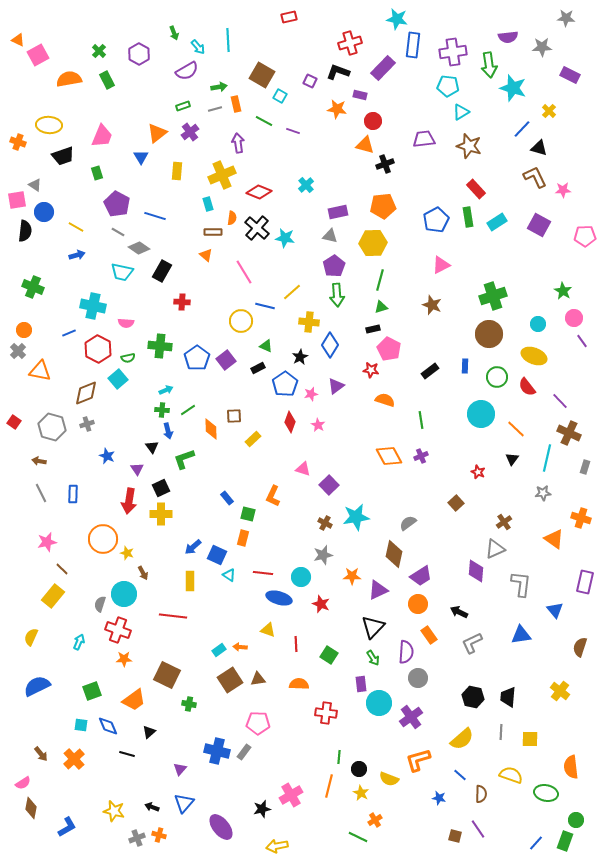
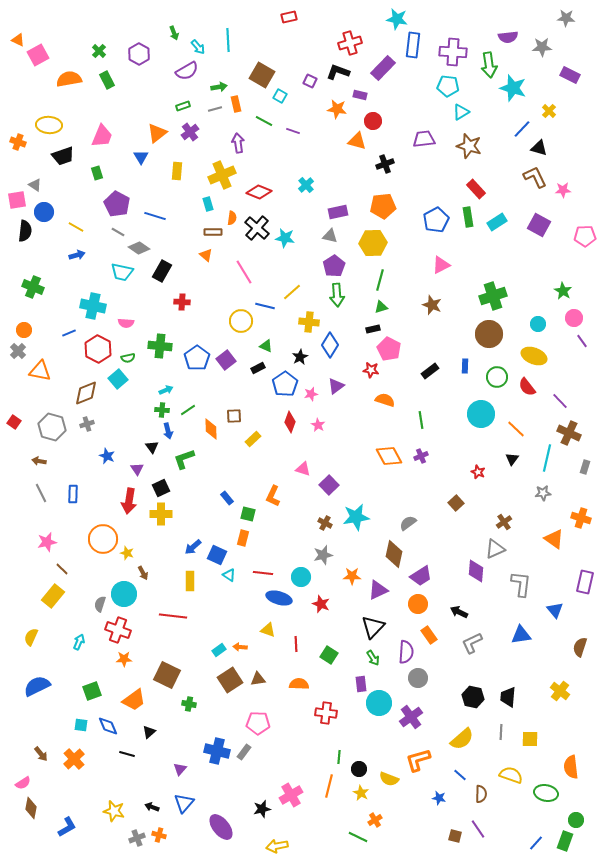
purple cross at (453, 52): rotated 12 degrees clockwise
orange triangle at (365, 145): moved 8 px left, 4 px up
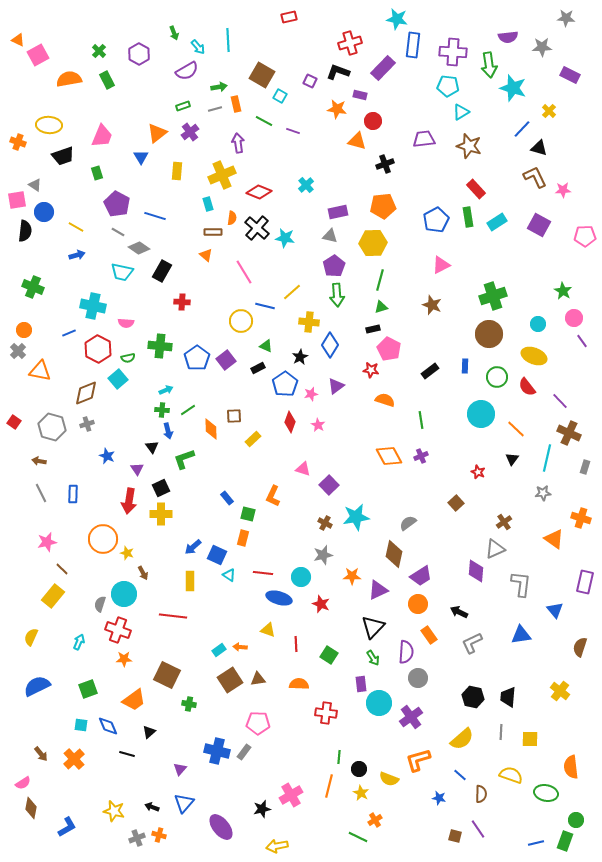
green square at (92, 691): moved 4 px left, 2 px up
blue line at (536, 843): rotated 35 degrees clockwise
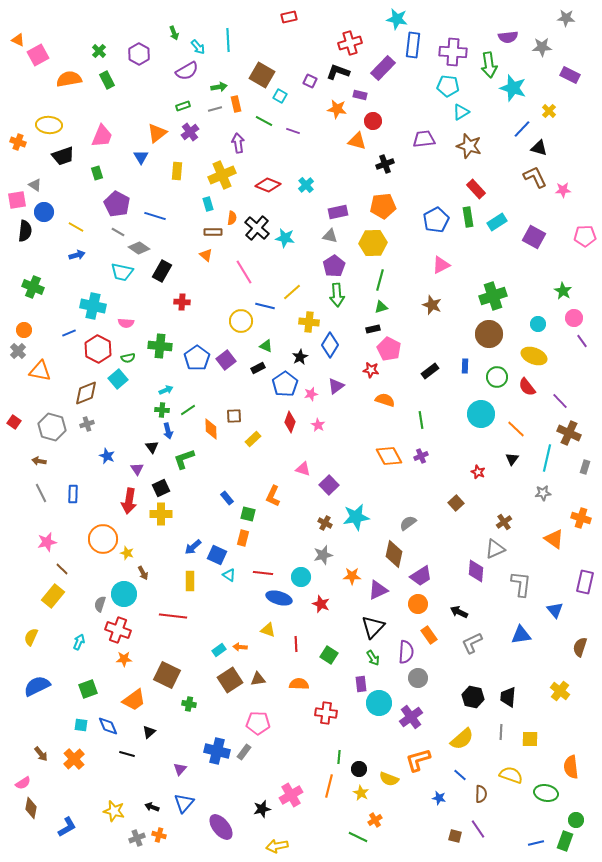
red diamond at (259, 192): moved 9 px right, 7 px up
purple square at (539, 225): moved 5 px left, 12 px down
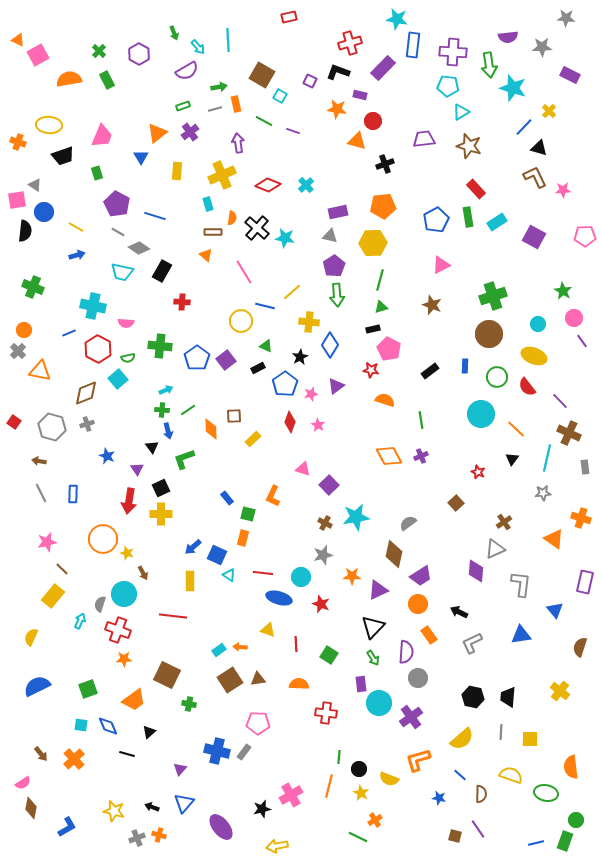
blue line at (522, 129): moved 2 px right, 2 px up
gray rectangle at (585, 467): rotated 24 degrees counterclockwise
cyan arrow at (79, 642): moved 1 px right, 21 px up
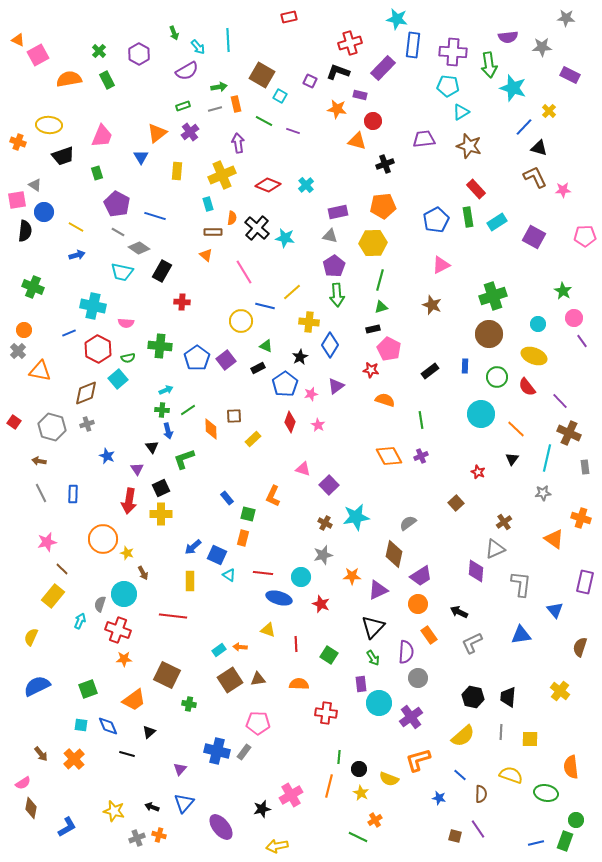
yellow semicircle at (462, 739): moved 1 px right, 3 px up
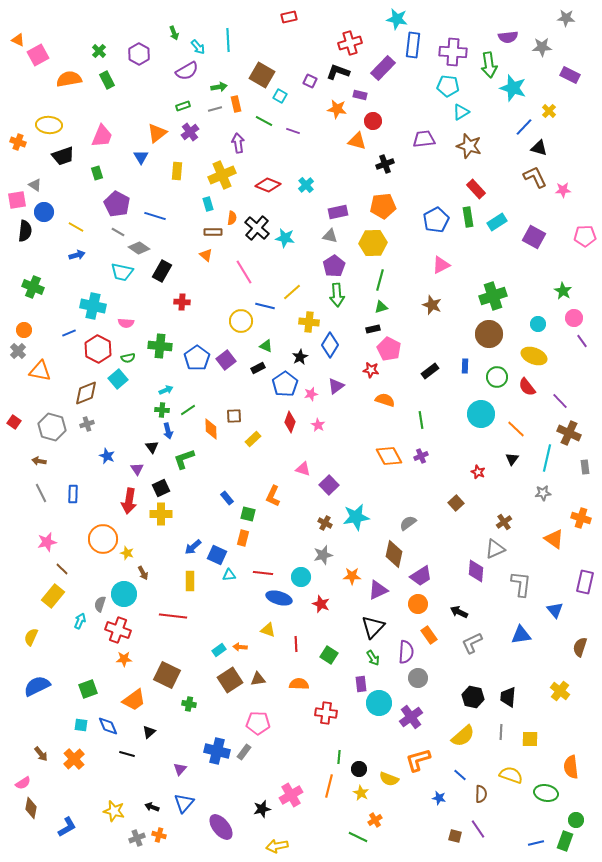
cyan triangle at (229, 575): rotated 40 degrees counterclockwise
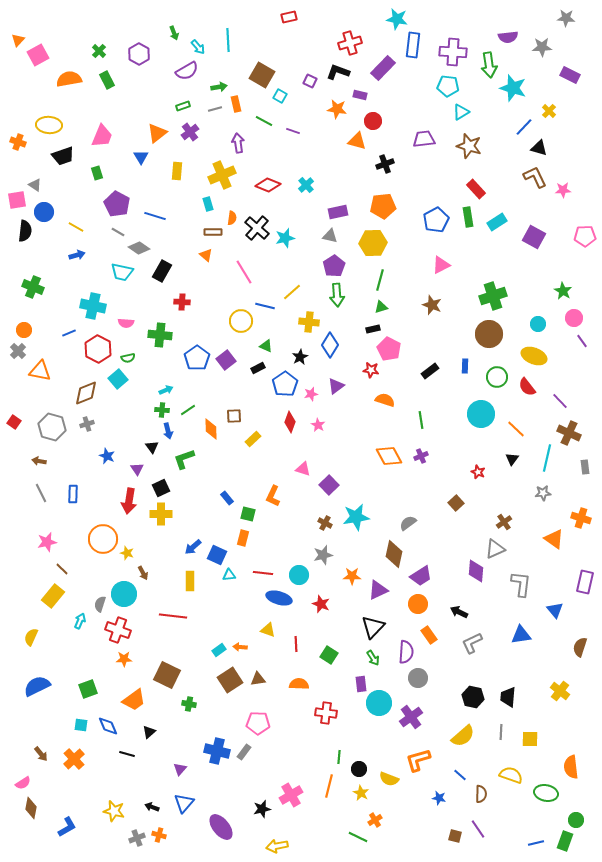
orange triangle at (18, 40): rotated 48 degrees clockwise
cyan star at (285, 238): rotated 24 degrees counterclockwise
green cross at (160, 346): moved 11 px up
cyan circle at (301, 577): moved 2 px left, 2 px up
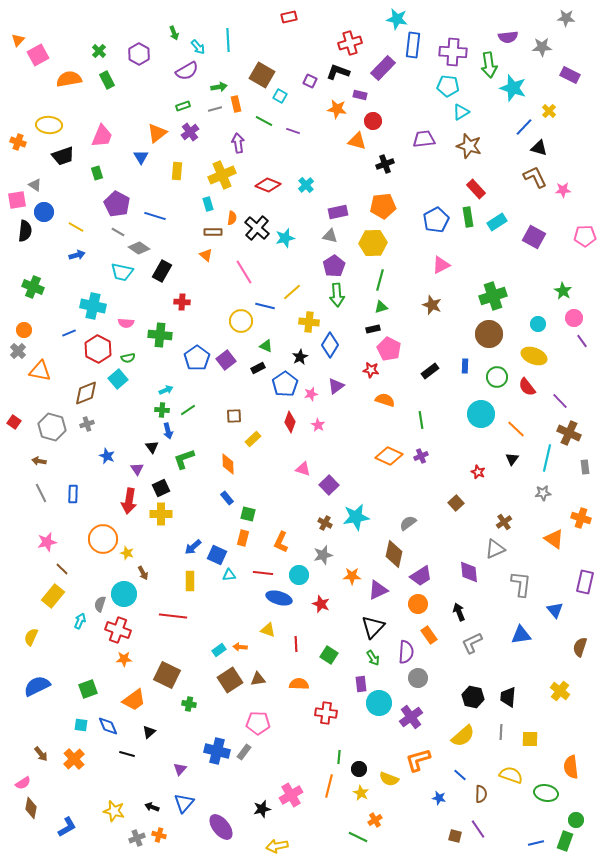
orange diamond at (211, 429): moved 17 px right, 35 px down
orange diamond at (389, 456): rotated 36 degrees counterclockwise
orange L-shape at (273, 496): moved 8 px right, 46 px down
purple diamond at (476, 571): moved 7 px left, 1 px down; rotated 10 degrees counterclockwise
black arrow at (459, 612): rotated 42 degrees clockwise
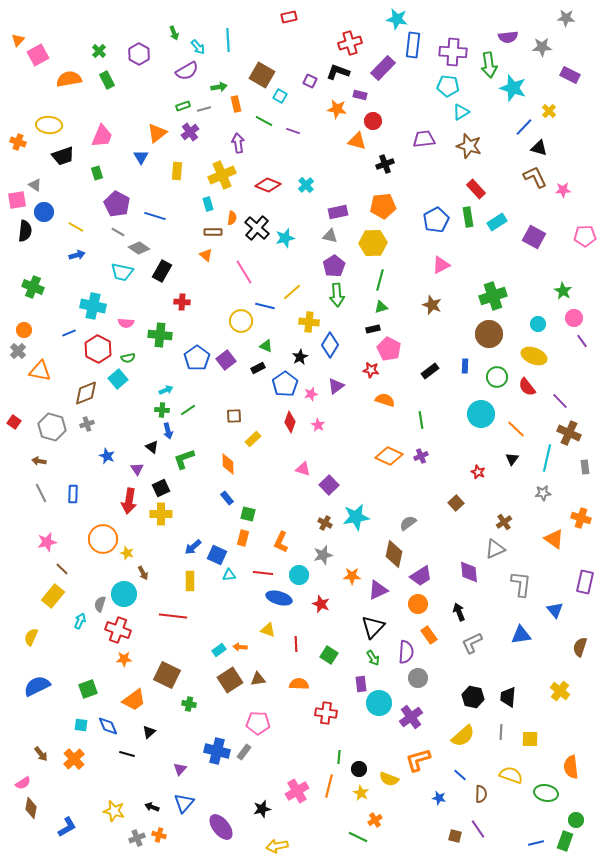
gray line at (215, 109): moved 11 px left
black triangle at (152, 447): rotated 16 degrees counterclockwise
pink cross at (291, 795): moved 6 px right, 4 px up
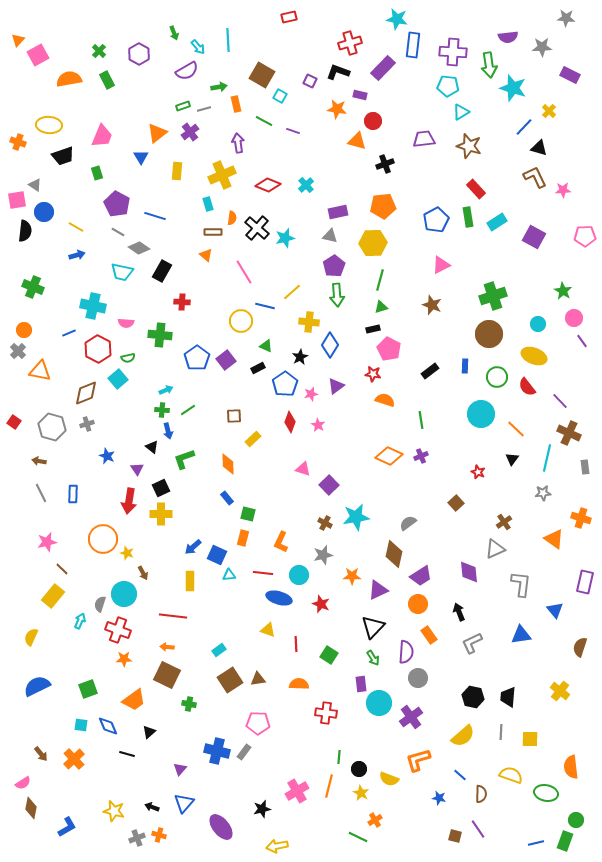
red star at (371, 370): moved 2 px right, 4 px down
orange arrow at (240, 647): moved 73 px left
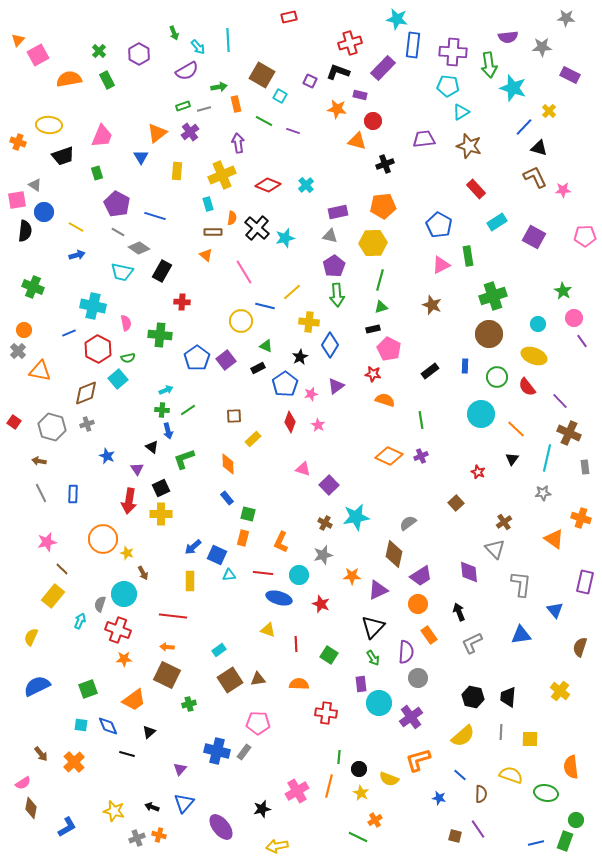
green rectangle at (468, 217): moved 39 px down
blue pentagon at (436, 220): moved 3 px right, 5 px down; rotated 15 degrees counterclockwise
pink semicircle at (126, 323): rotated 105 degrees counterclockwise
gray triangle at (495, 549): rotated 50 degrees counterclockwise
green cross at (189, 704): rotated 24 degrees counterclockwise
orange cross at (74, 759): moved 3 px down
